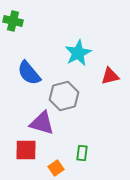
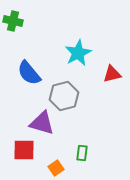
red triangle: moved 2 px right, 2 px up
red square: moved 2 px left
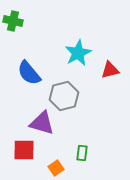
red triangle: moved 2 px left, 4 px up
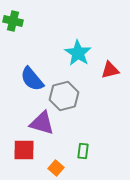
cyan star: rotated 12 degrees counterclockwise
blue semicircle: moved 3 px right, 6 px down
green rectangle: moved 1 px right, 2 px up
orange square: rotated 14 degrees counterclockwise
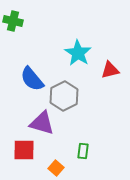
gray hexagon: rotated 12 degrees counterclockwise
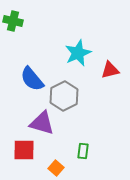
cyan star: rotated 16 degrees clockwise
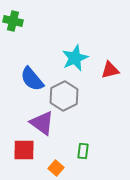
cyan star: moved 3 px left, 5 px down
purple triangle: rotated 20 degrees clockwise
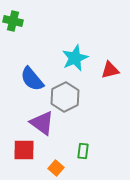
gray hexagon: moved 1 px right, 1 px down
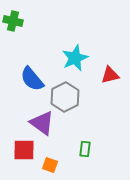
red triangle: moved 5 px down
green rectangle: moved 2 px right, 2 px up
orange square: moved 6 px left, 3 px up; rotated 21 degrees counterclockwise
